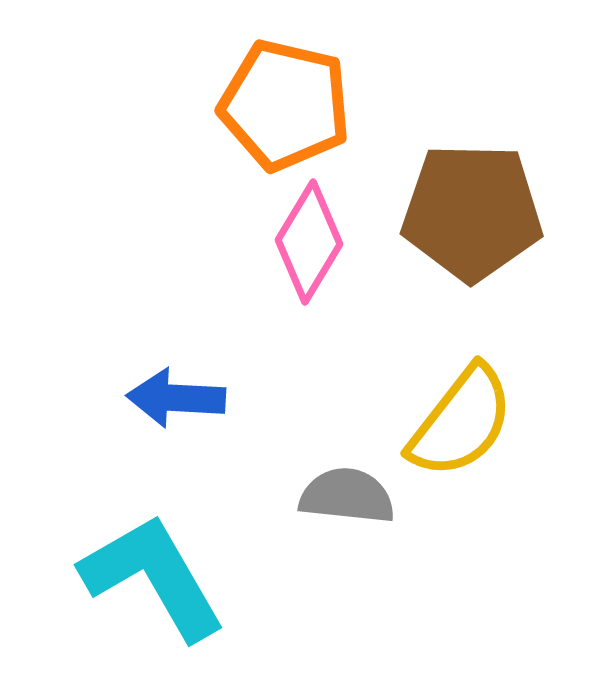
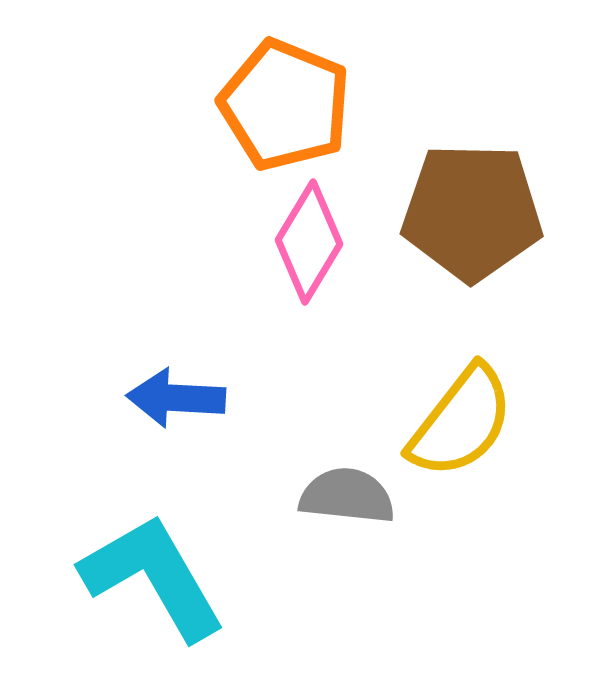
orange pentagon: rotated 9 degrees clockwise
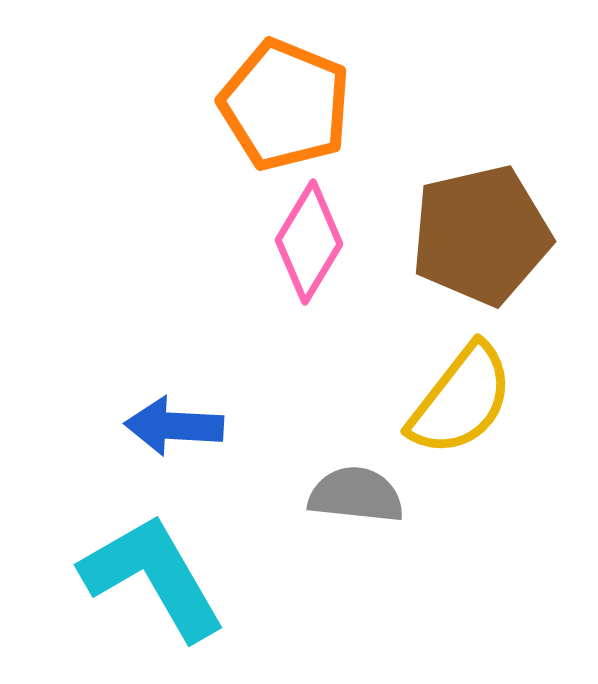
brown pentagon: moved 9 px right, 23 px down; rotated 14 degrees counterclockwise
blue arrow: moved 2 px left, 28 px down
yellow semicircle: moved 22 px up
gray semicircle: moved 9 px right, 1 px up
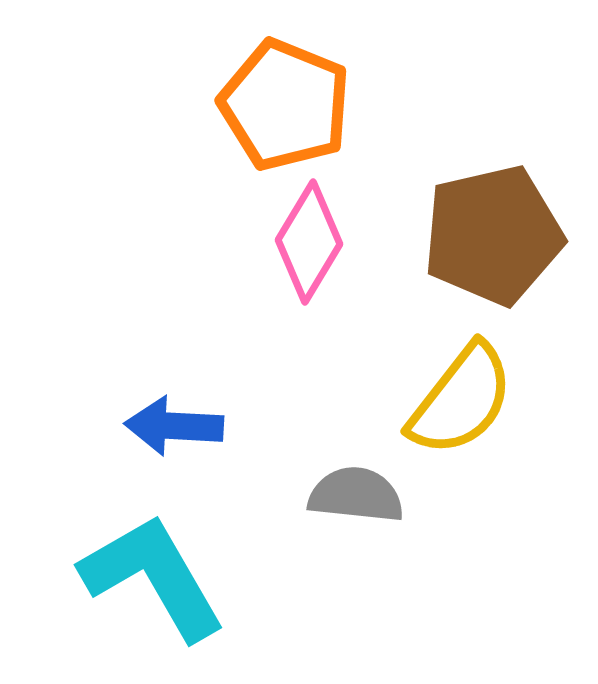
brown pentagon: moved 12 px right
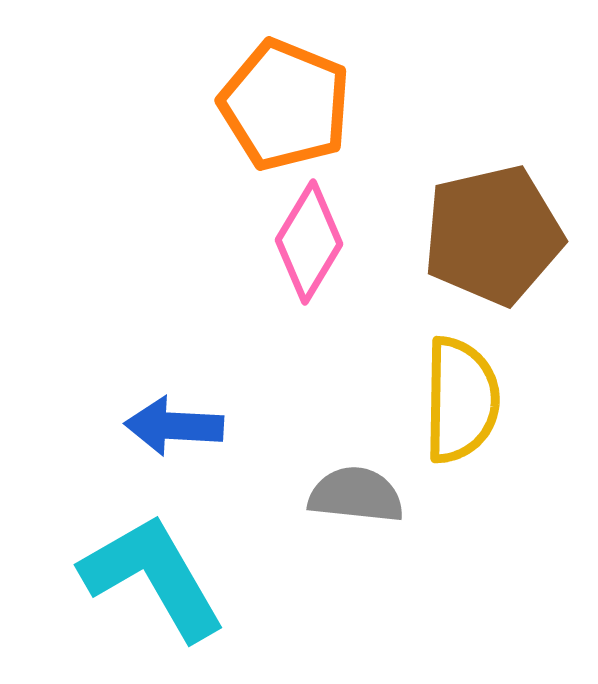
yellow semicircle: rotated 37 degrees counterclockwise
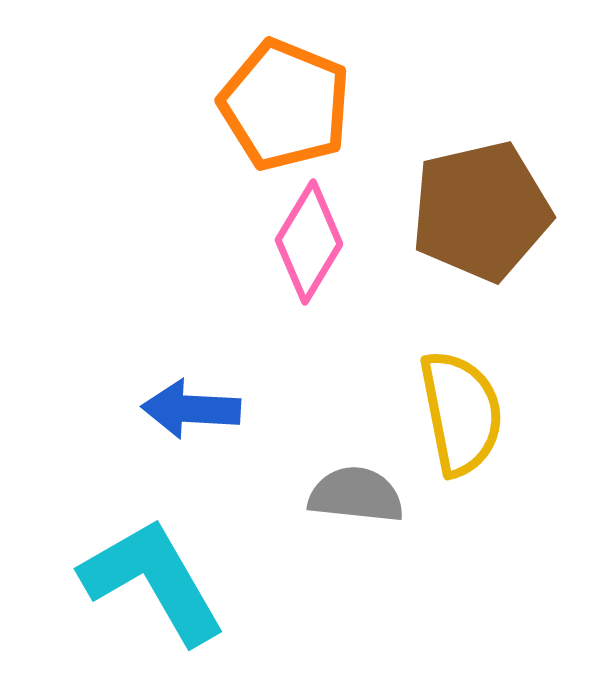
brown pentagon: moved 12 px left, 24 px up
yellow semicircle: moved 13 px down; rotated 12 degrees counterclockwise
blue arrow: moved 17 px right, 17 px up
cyan L-shape: moved 4 px down
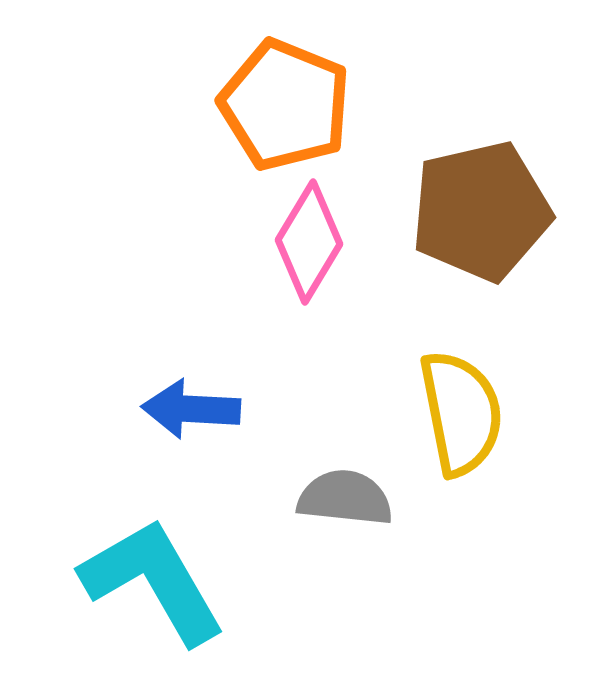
gray semicircle: moved 11 px left, 3 px down
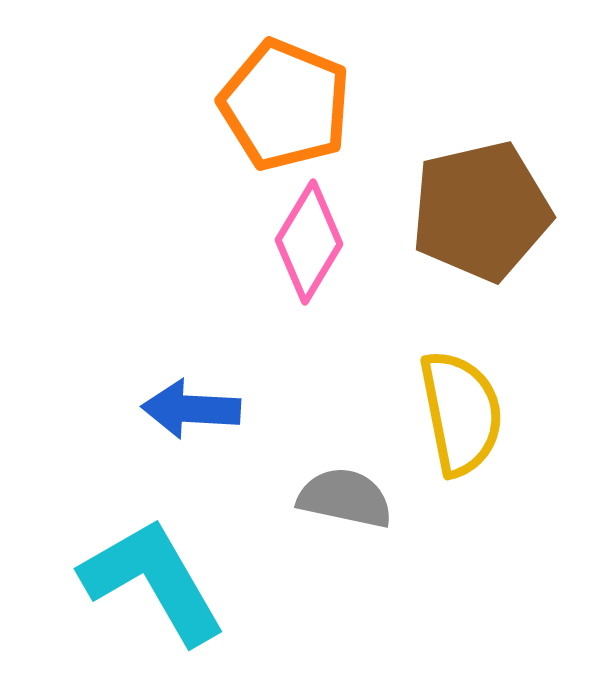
gray semicircle: rotated 6 degrees clockwise
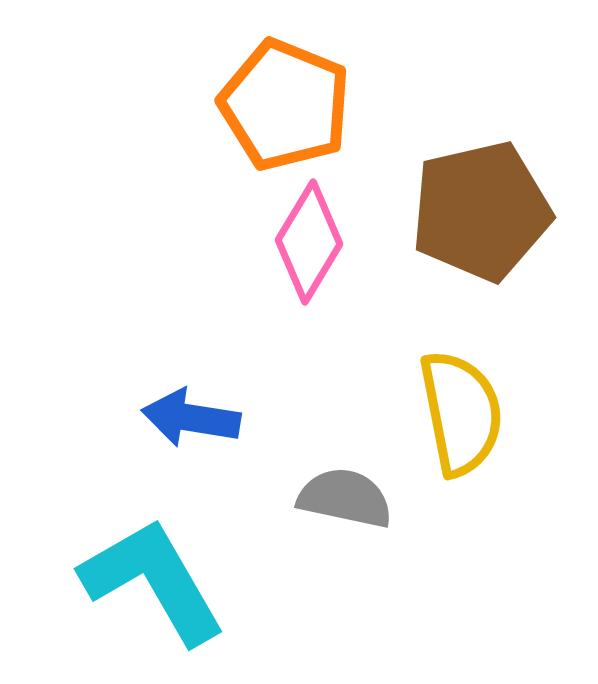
blue arrow: moved 9 px down; rotated 6 degrees clockwise
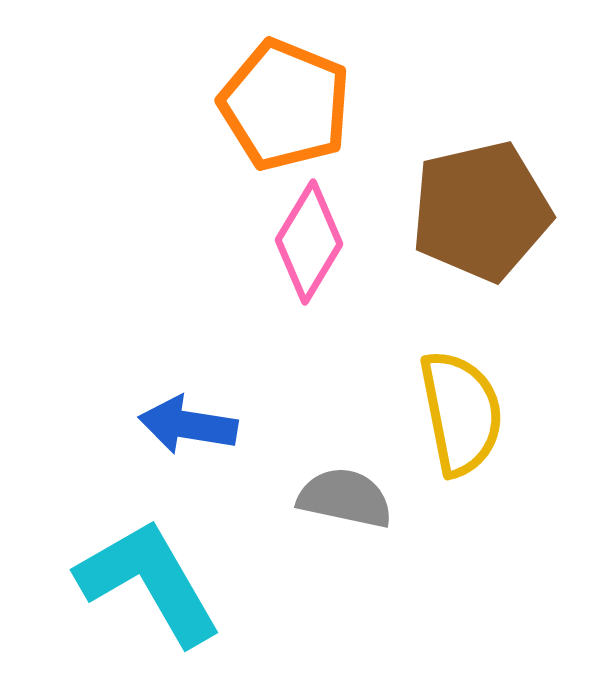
blue arrow: moved 3 px left, 7 px down
cyan L-shape: moved 4 px left, 1 px down
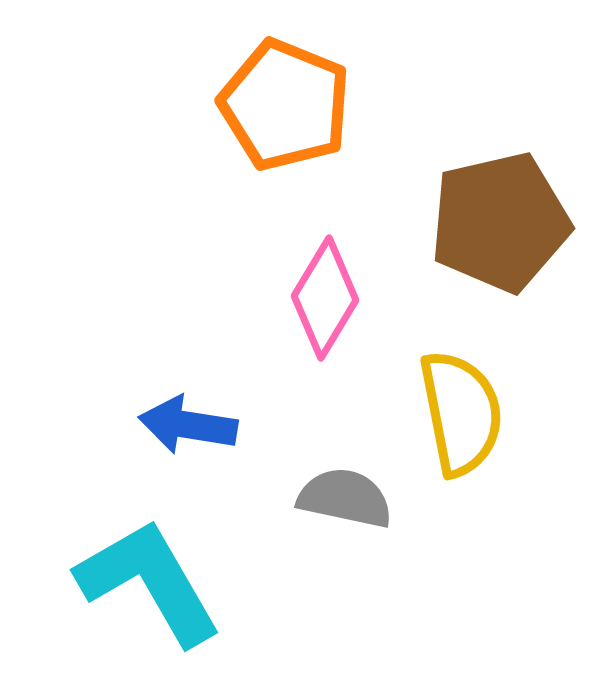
brown pentagon: moved 19 px right, 11 px down
pink diamond: moved 16 px right, 56 px down
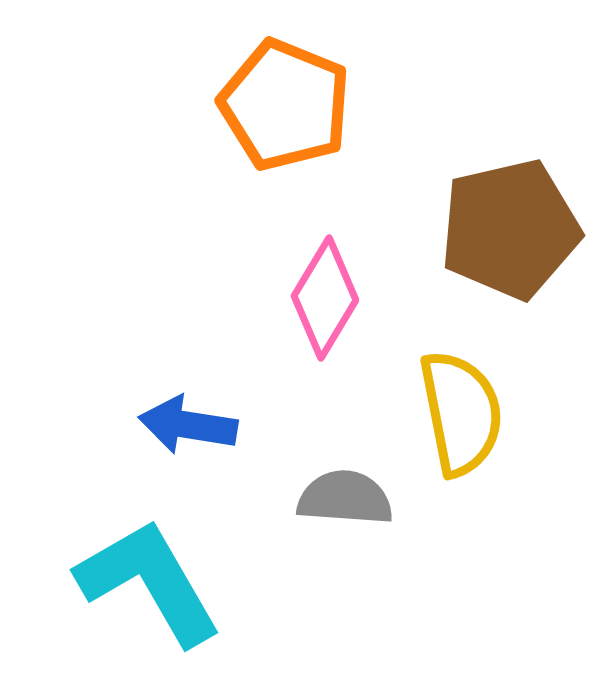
brown pentagon: moved 10 px right, 7 px down
gray semicircle: rotated 8 degrees counterclockwise
